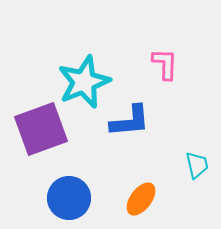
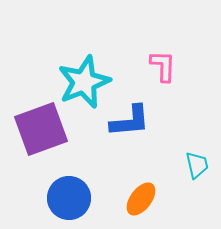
pink L-shape: moved 2 px left, 2 px down
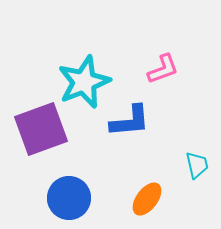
pink L-shape: moved 3 px down; rotated 68 degrees clockwise
orange ellipse: moved 6 px right
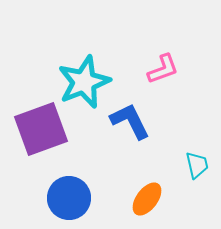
blue L-shape: rotated 111 degrees counterclockwise
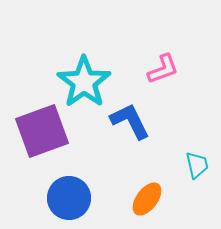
cyan star: rotated 14 degrees counterclockwise
purple square: moved 1 px right, 2 px down
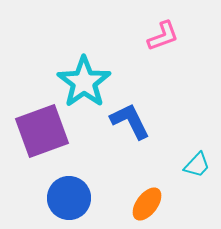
pink L-shape: moved 33 px up
cyan trapezoid: rotated 56 degrees clockwise
orange ellipse: moved 5 px down
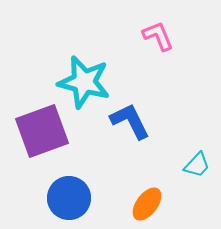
pink L-shape: moved 5 px left; rotated 92 degrees counterclockwise
cyan star: rotated 22 degrees counterclockwise
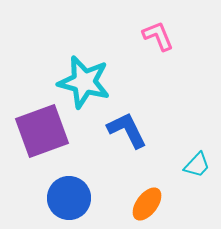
blue L-shape: moved 3 px left, 9 px down
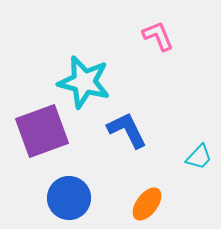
cyan trapezoid: moved 2 px right, 8 px up
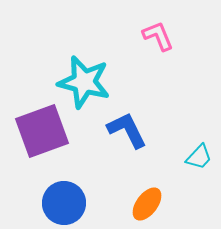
blue circle: moved 5 px left, 5 px down
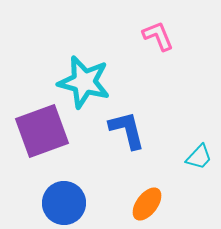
blue L-shape: rotated 12 degrees clockwise
